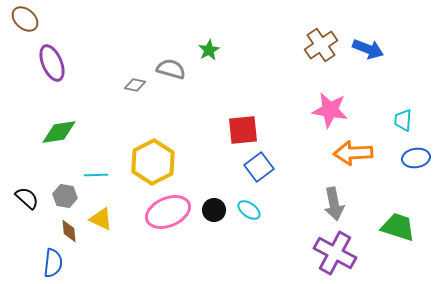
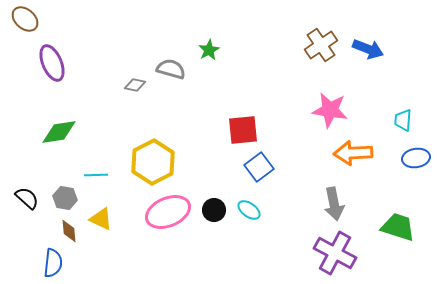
gray hexagon: moved 2 px down
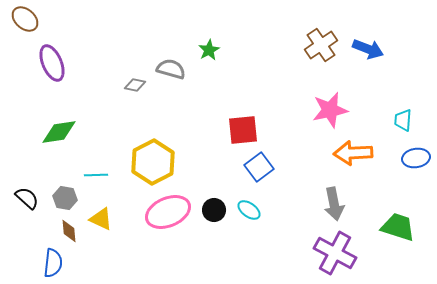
pink star: rotated 21 degrees counterclockwise
